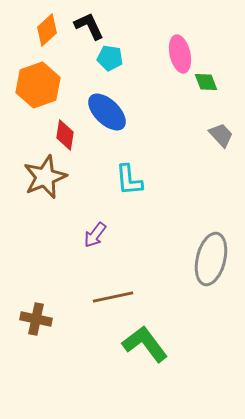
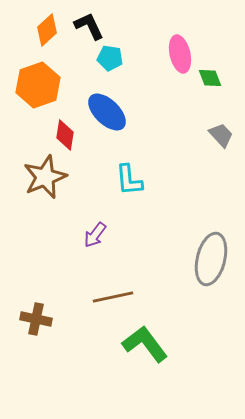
green diamond: moved 4 px right, 4 px up
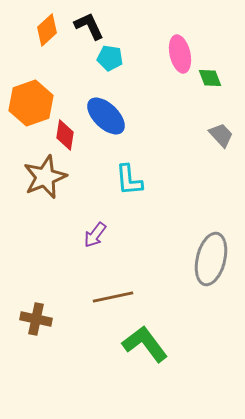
orange hexagon: moved 7 px left, 18 px down
blue ellipse: moved 1 px left, 4 px down
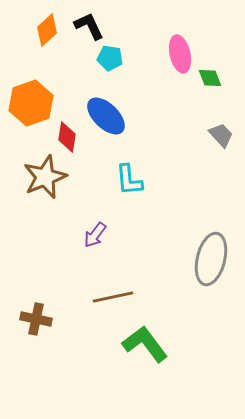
red diamond: moved 2 px right, 2 px down
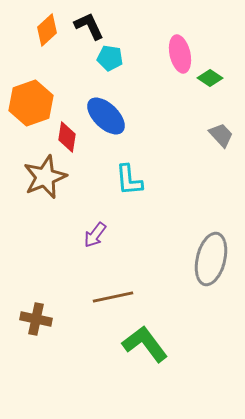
green diamond: rotated 35 degrees counterclockwise
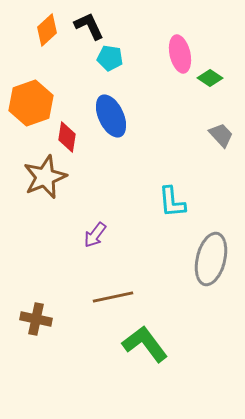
blue ellipse: moved 5 px right; rotated 21 degrees clockwise
cyan L-shape: moved 43 px right, 22 px down
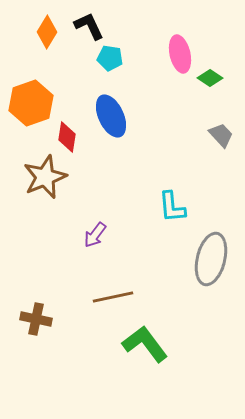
orange diamond: moved 2 px down; rotated 16 degrees counterclockwise
cyan L-shape: moved 5 px down
